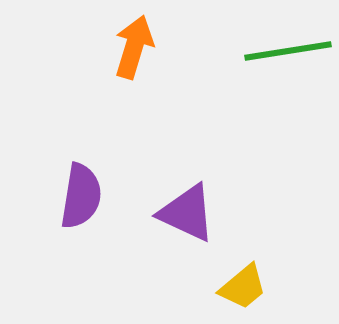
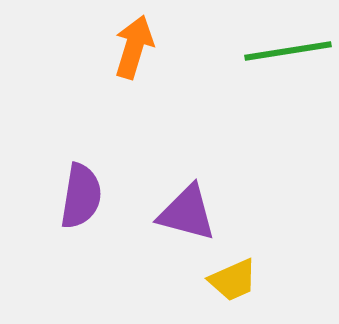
purple triangle: rotated 10 degrees counterclockwise
yellow trapezoid: moved 10 px left, 7 px up; rotated 16 degrees clockwise
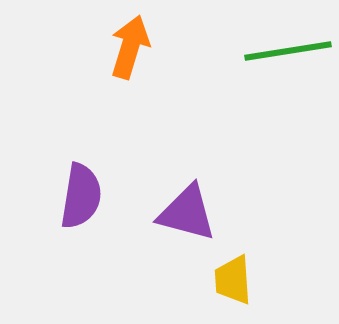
orange arrow: moved 4 px left
yellow trapezoid: rotated 110 degrees clockwise
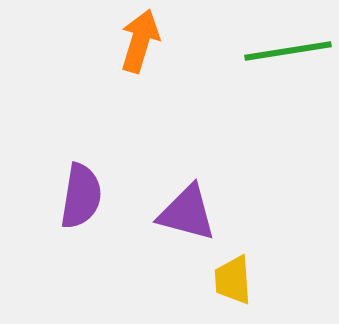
orange arrow: moved 10 px right, 6 px up
